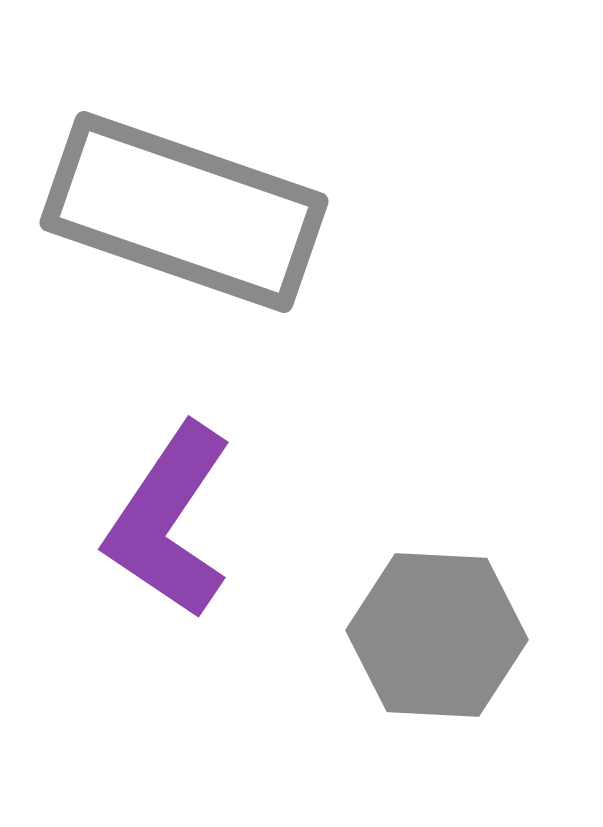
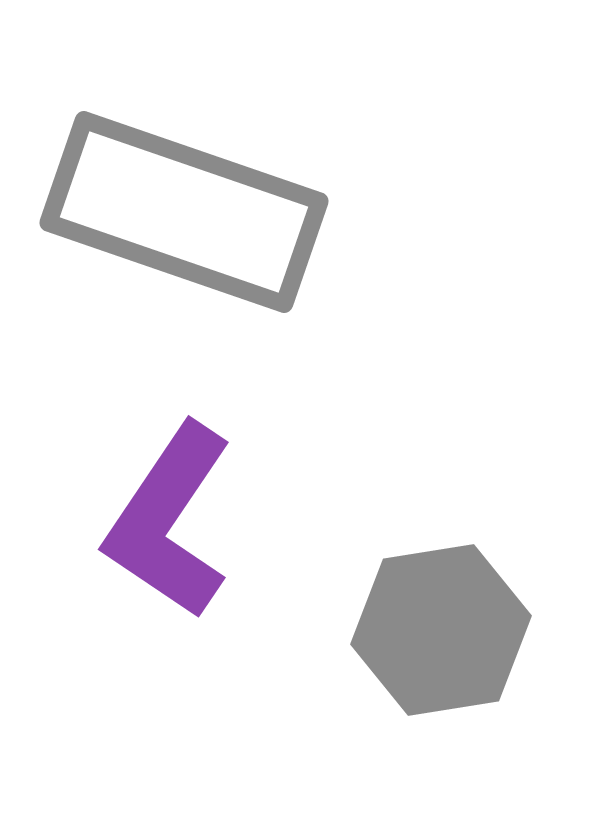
gray hexagon: moved 4 px right, 5 px up; rotated 12 degrees counterclockwise
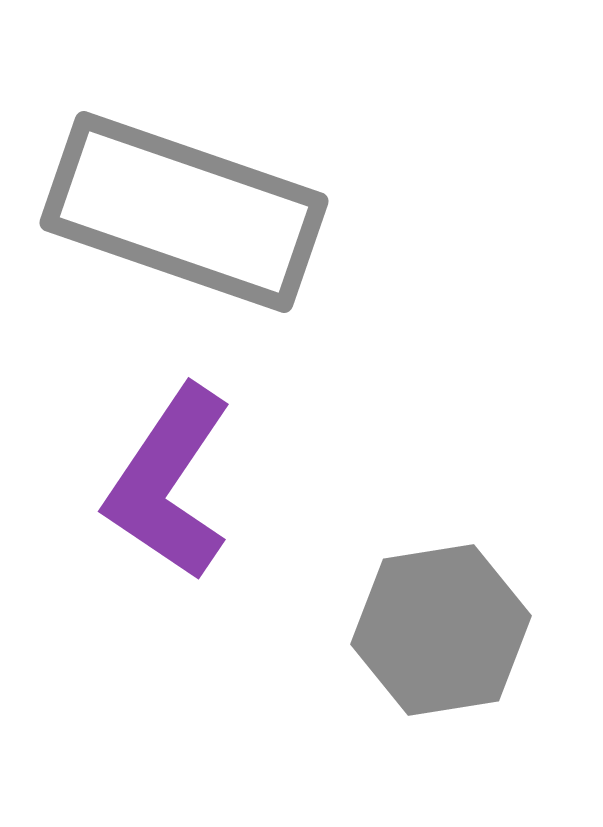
purple L-shape: moved 38 px up
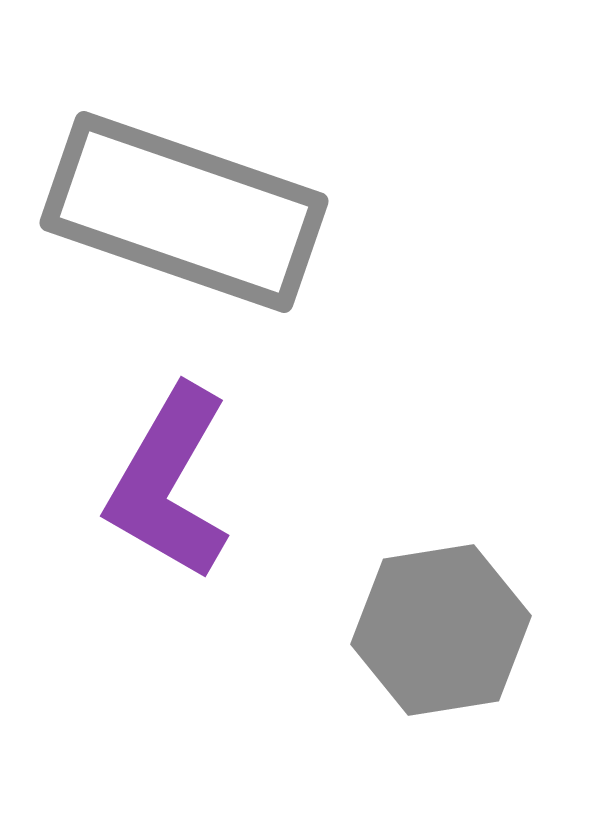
purple L-shape: rotated 4 degrees counterclockwise
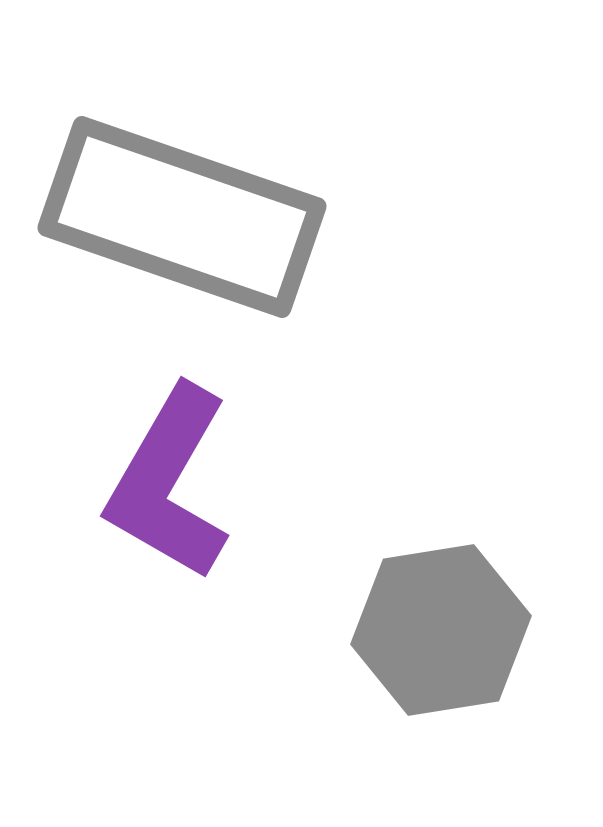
gray rectangle: moved 2 px left, 5 px down
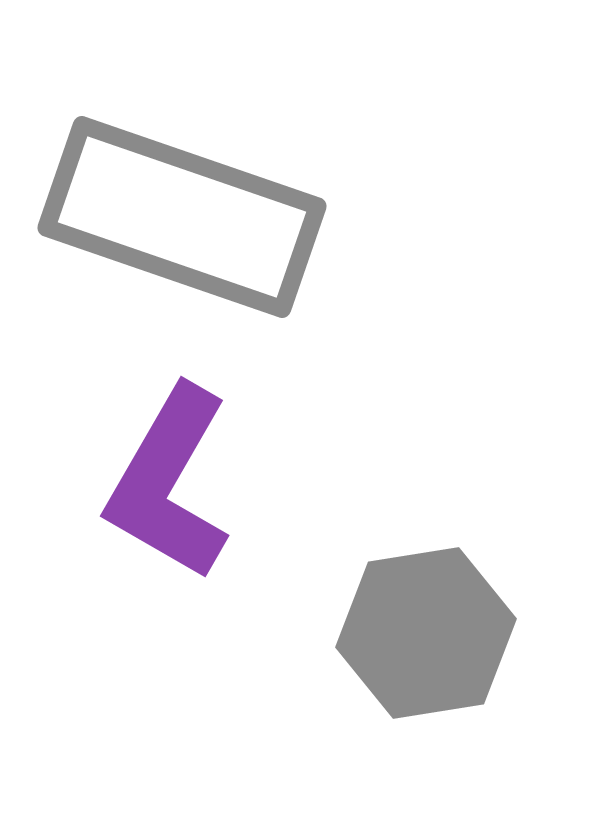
gray hexagon: moved 15 px left, 3 px down
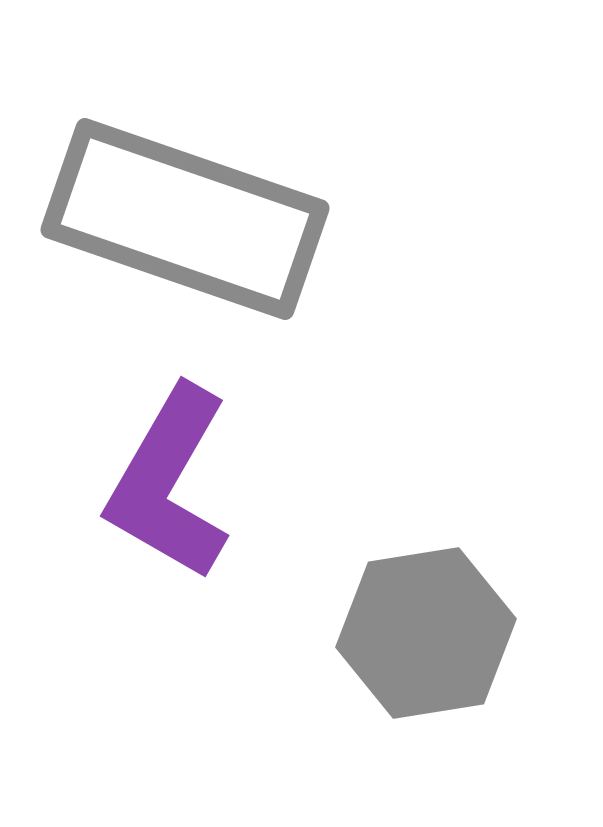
gray rectangle: moved 3 px right, 2 px down
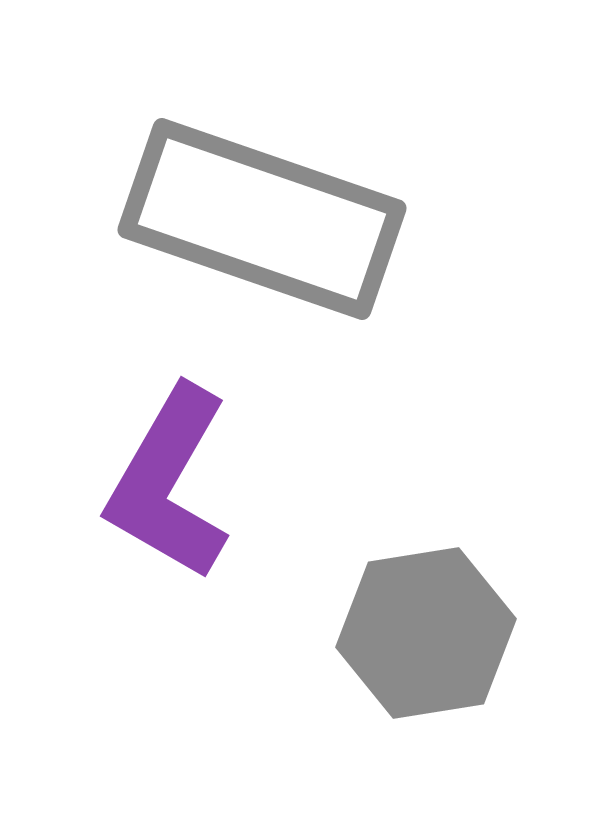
gray rectangle: moved 77 px right
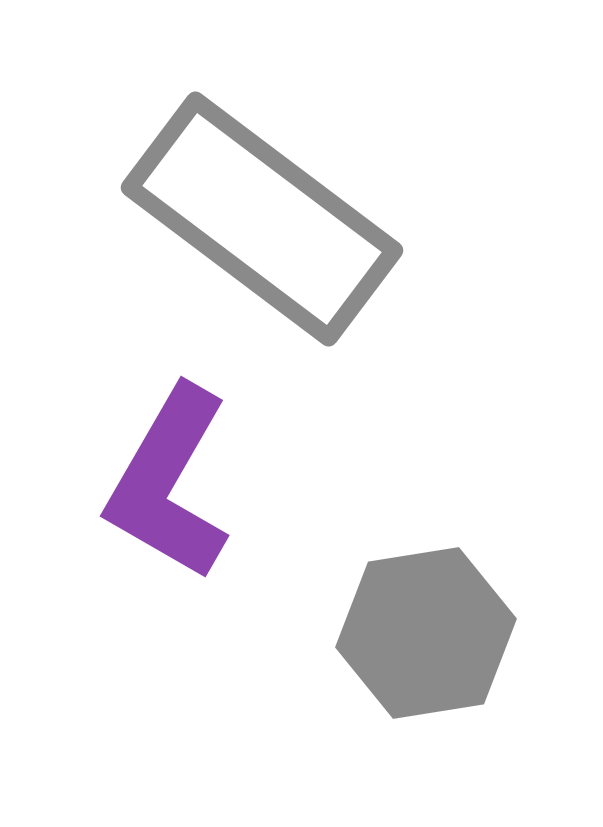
gray rectangle: rotated 18 degrees clockwise
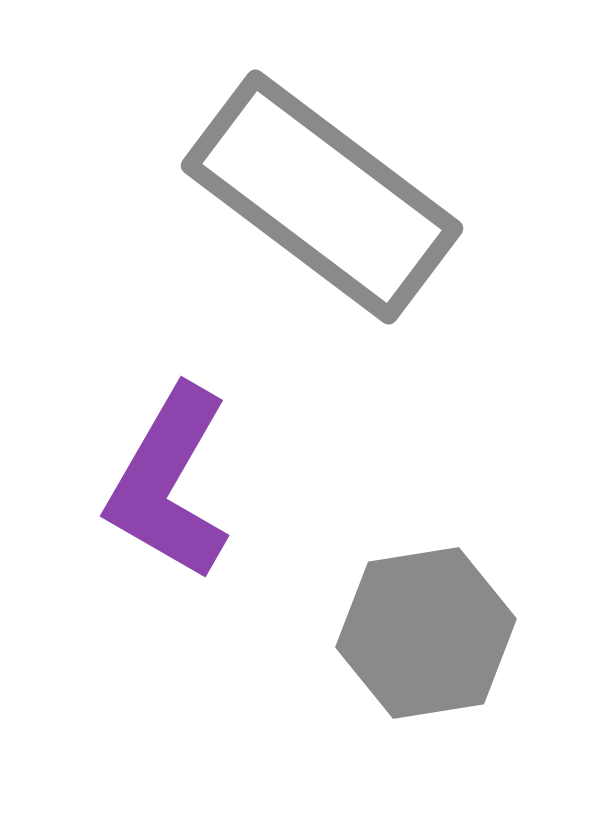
gray rectangle: moved 60 px right, 22 px up
